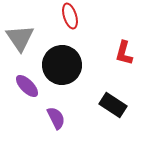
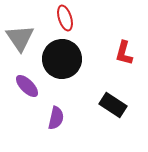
red ellipse: moved 5 px left, 2 px down
black circle: moved 6 px up
purple semicircle: rotated 40 degrees clockwise
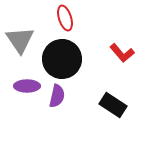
gray triangle: moved 2 px down
red L-shape: moved 2 px left; rotated 55 degrees counterclockwise
purple ellipse: rotated 45 degrees counterclockwise
purple semicircle: moved 1 px right, 22 px up
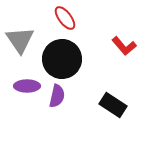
red ellipse: rotated 20 degrees counterclockwise
red L-shape: moved 2 px right, 7 px up
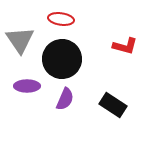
red ellipse: moved 4 px left, 1 px down; rotated 45 degrees counterclockwise
red L-shape: moved 1 px right; rotated 35 degrees counterclockwise
purple semicircle: moved 8 px right, 3 px down; rotated 10 degrees clockwise
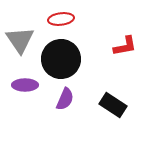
red ellipse: rotated 15 degrees counterclockwise
red L-shape: rotated 25 degrees counterclockwise
black circle: moved 1 px left
purple ellipse: moved 2 px left, 1 px up
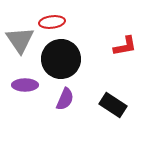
red ellipse: moved 9 px left, 3 px down
